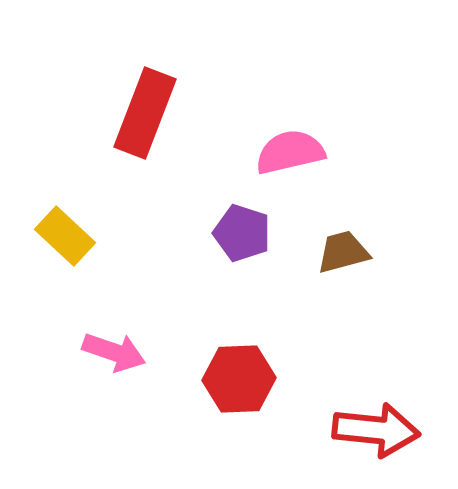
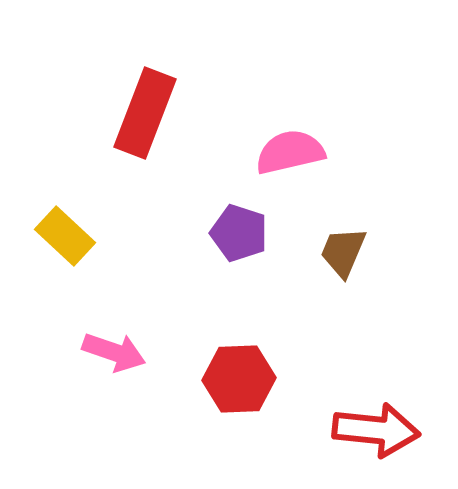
purple pentagon: moved 3 px left
brown trapezoid: rotated 52 degrees counterclockwise
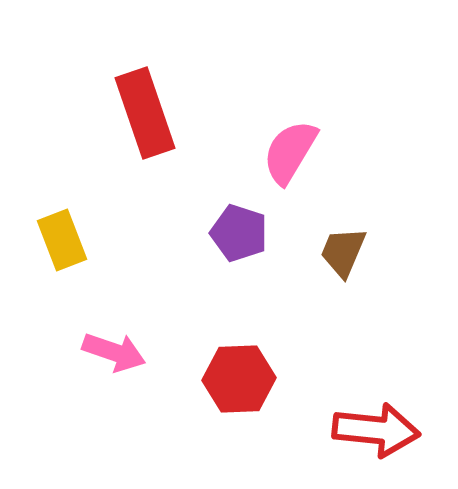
red rectangle: rotated 40 degrees counterclockwise
pink semicircle: rotated 46 degrees counterclockwise
yellow rectangle: moved 3 px left, 4 px down; rotated 26 degrees clockwise
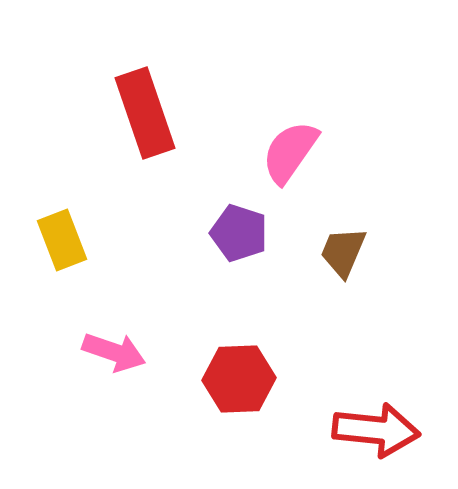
pink semicircle: rotated 4 degrees clockwise
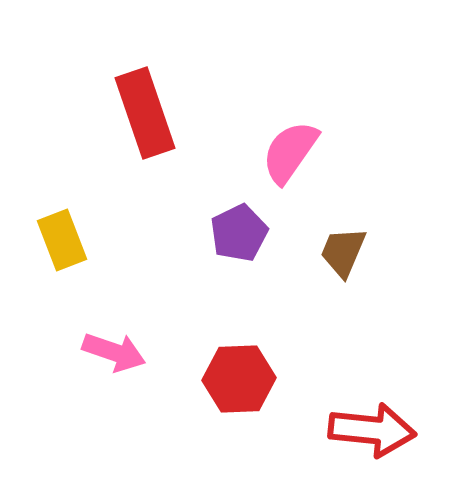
purple pentagon: rotated 28 degrees clockwise
red arrow: moved 4 px left
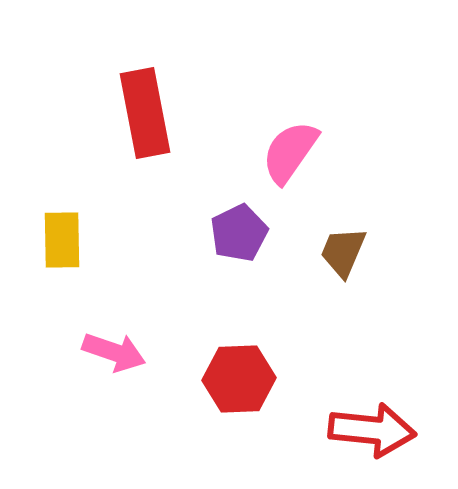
red rectangle: rotated 8 degrees clockwise
yellow rectangle: rotated 20 degrees clockwise
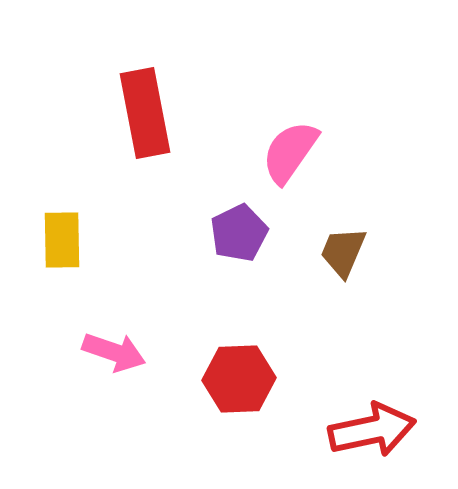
red arrow: rotated 18 degrees counterclockwise
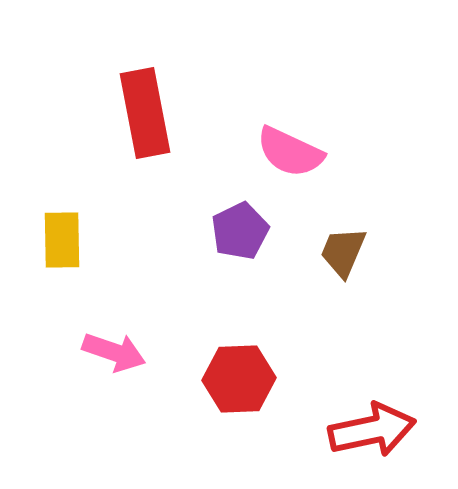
pink semicircle: rotated 100 degrees counterclockwise
purple pentagon: moved 1 px right, 2 px up
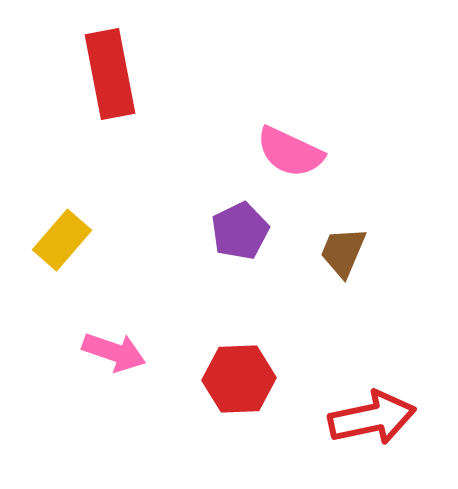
red rectangle: moved 35 px left, 39 px up
yellow rectangle: rotated 42 degrees clockwise
red arrow: moved 12 px up
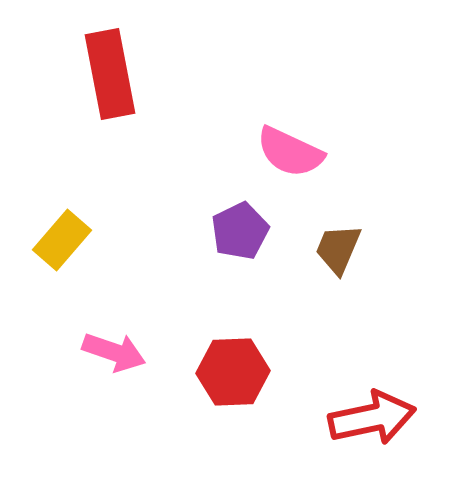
brown trapezoid: moved 5 px left, 3 px up
red hexagon: moved 6 px left, 7 px up
